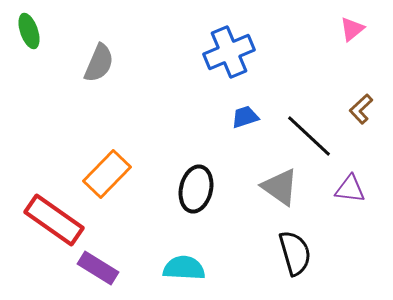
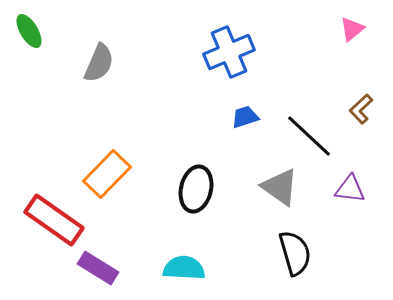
green ellipse: rotated 12 degrees counterclockwise
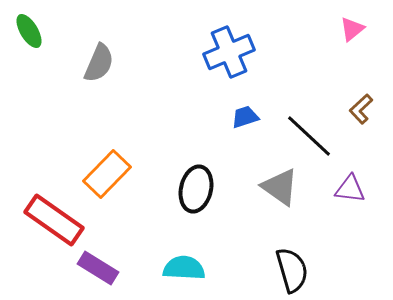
black semicircle: moved 3 px left, 17 px down
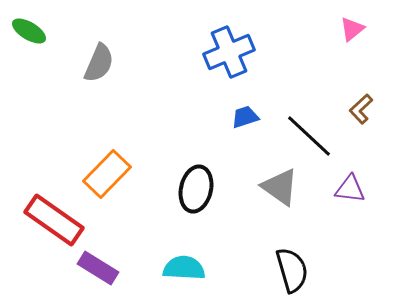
green ellipse: rotated 28 degrees counterclockwise
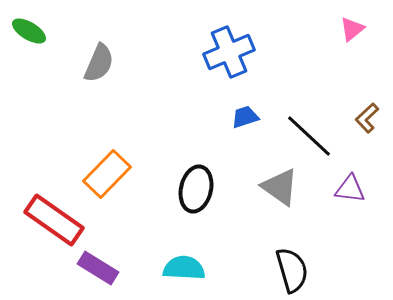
brown L-shape: moved 6 px right, 9 px down
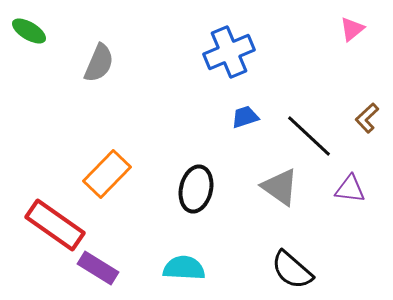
red rectangle: moved 1 px right, 5 px down
black semicircle: rotated 147 degrees clockwise
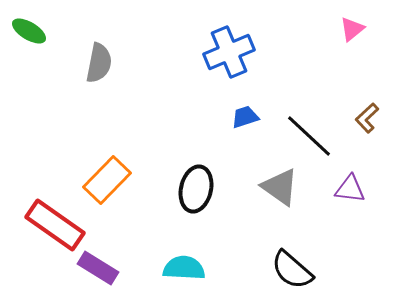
gray semicircle: rotated 12 degrees counterclockwise
orange rectangle: moved 6 px down
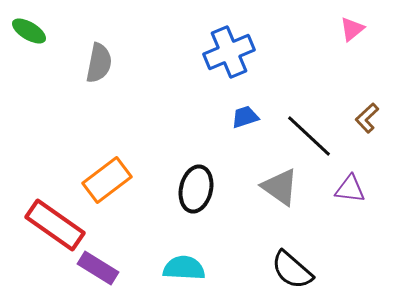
orange rectangle: rotated 9 degrees clockwise
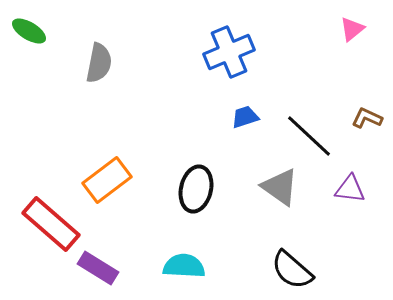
brown L-shape: rotated 68 degrees clockwise
red rectangle: moved 4 px left, 1 px up; rotated 6 degrees clockwise
cyan semicircle: moved 2 px up
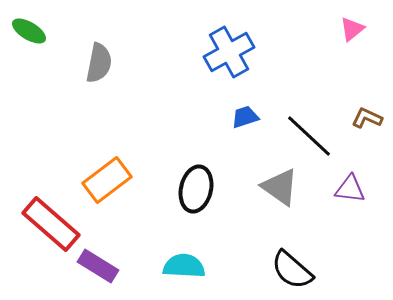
blue cross: rotated 6 degrees counterclockwise
purple rectangle: moved 2 px up
